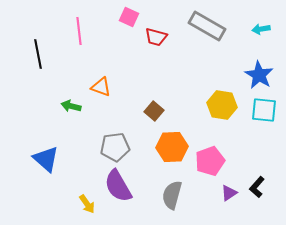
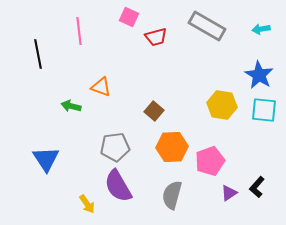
red trapezoid: rotated 30 degrees counterclockwise
blue triangle: rotated 16 degrees clockwise
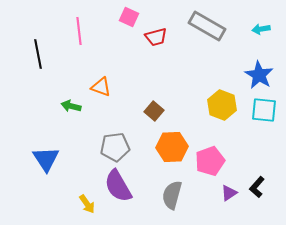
yellow hexagon: rotated 12 degrees clockwise
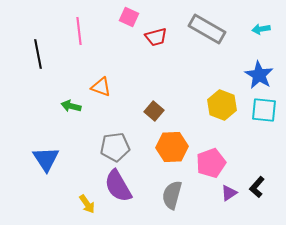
gray rectangle: moved 3 px down
pink pentagon: moved 1 px right, 2 px down
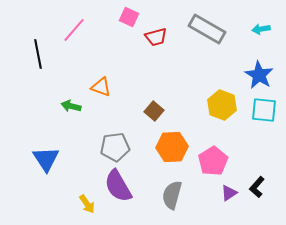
pink line: moved 5 px left, 1 px up; rotated 48 degrees clockwise
pink pentagon: moved 2 px right, 2 px up; rotated 12 degrees counterclockwise
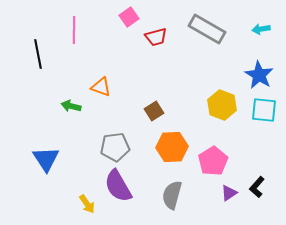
pink square: rotated 30 degrees clockwise
pink line: rotated 40 degrees counterclockwise
brown square: rotated 18 degrees clockwise
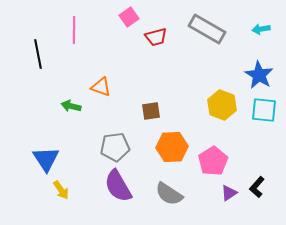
brown square: moved 3 px left; rotated 24 degrees clockwise
gray semicircle: moved 3 px left, 1 px up; rotated 72 degrees counterclockwise
yellow arrow: moved 26 px left, 14 px up
